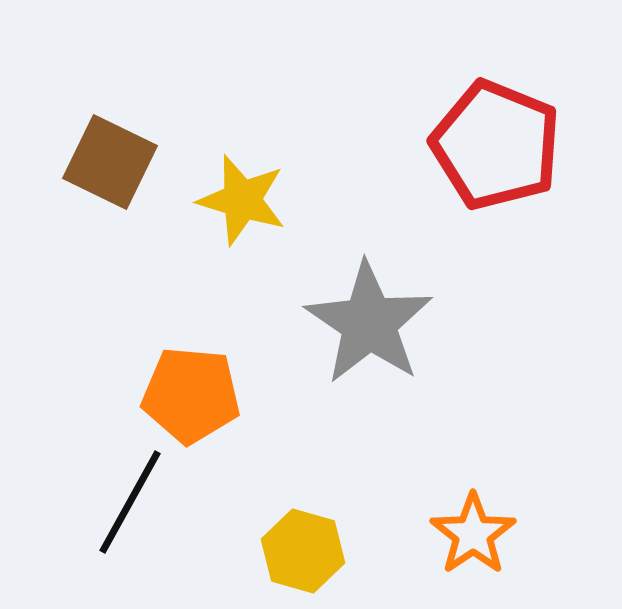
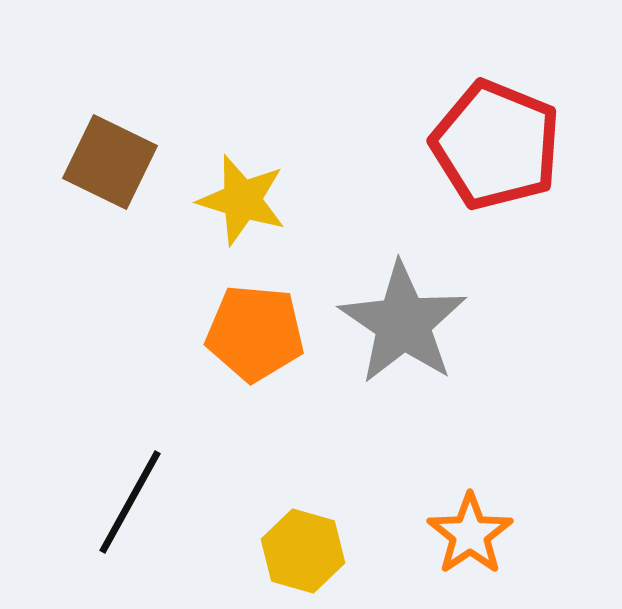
gray star: moved 34 px right
orange pentagon: moved 64 px right, 62 px up
orange star: moved 3 px left
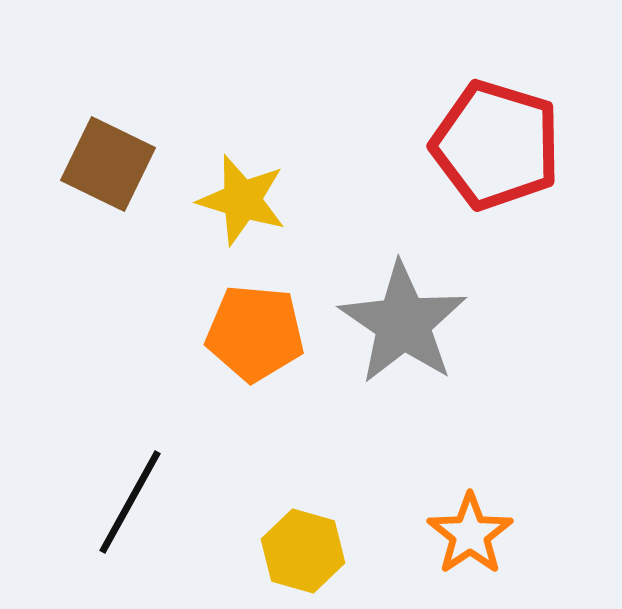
red pentagon: rotated 5 degrees counterclockwise
brown square: moved 2 px left, 2 px down
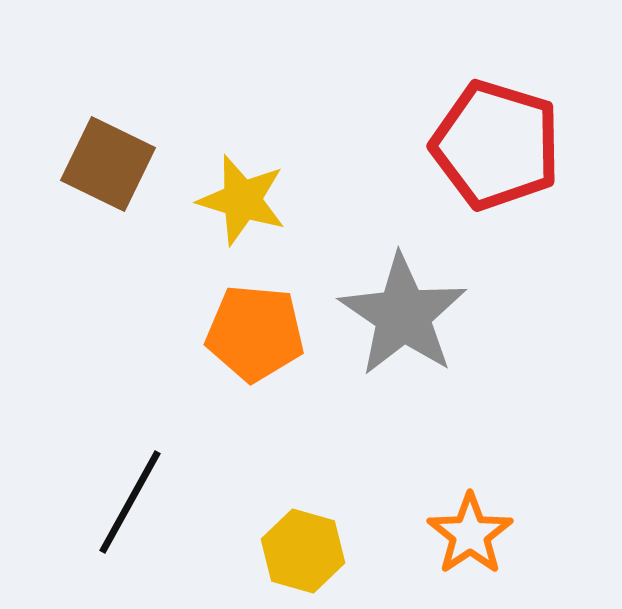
gray star: moved 8 px up
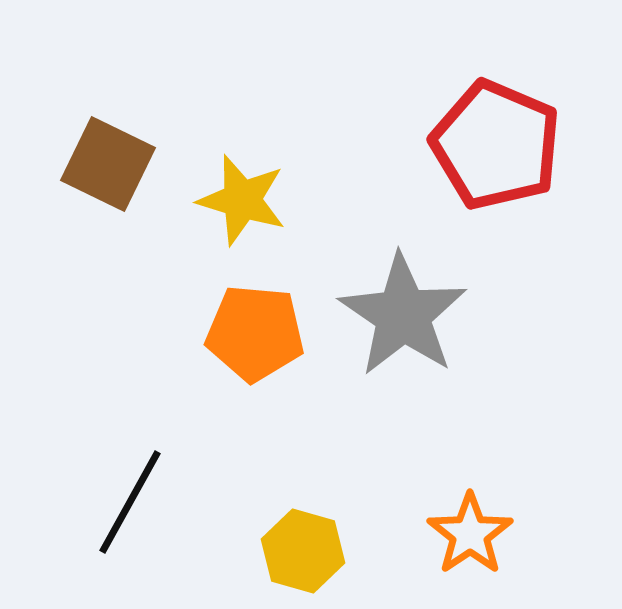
red pentagon: rotated 6 degrees clockwise
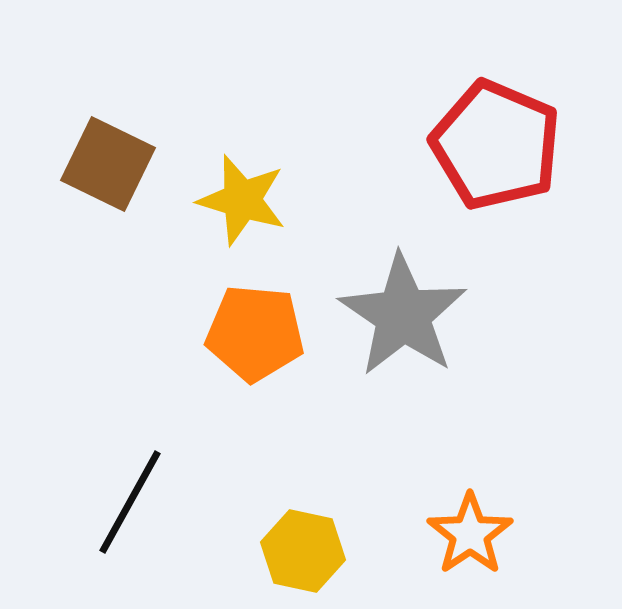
yellow hexagon: rotated 4 degrees counterclockwise
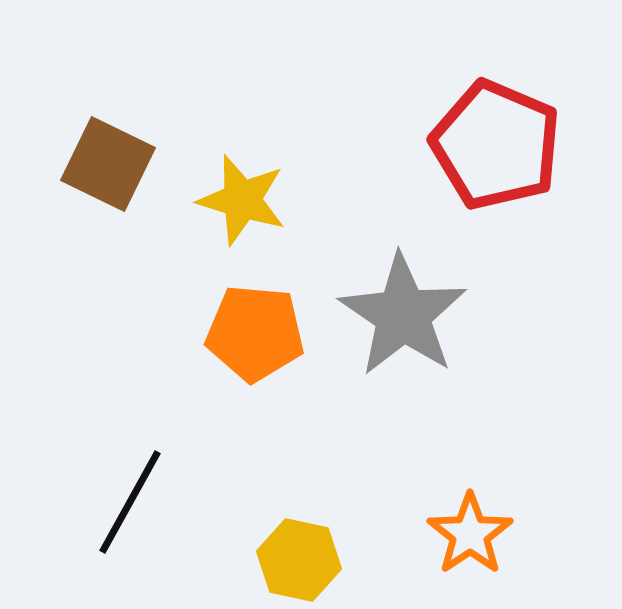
yellow hexagon: moved 4 px left, 9 px down
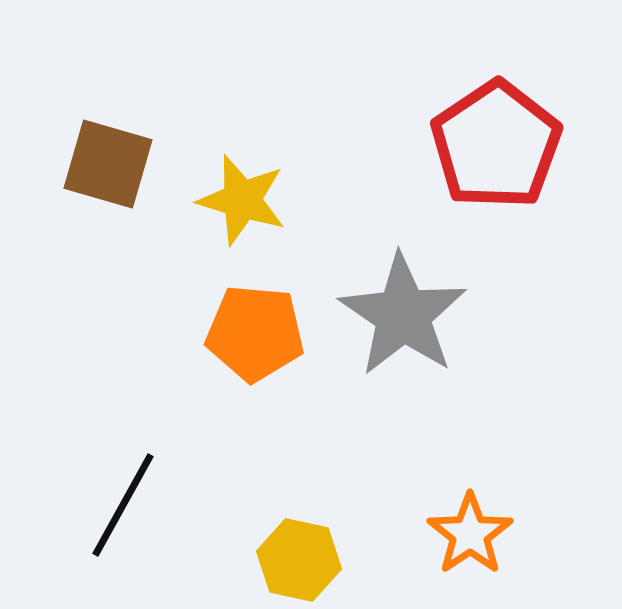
red pentagon: rotated 15 degrees clockwise
brown square: rotated 10 degrees counterclockwise
black line: moved 7 px left, 3 px down
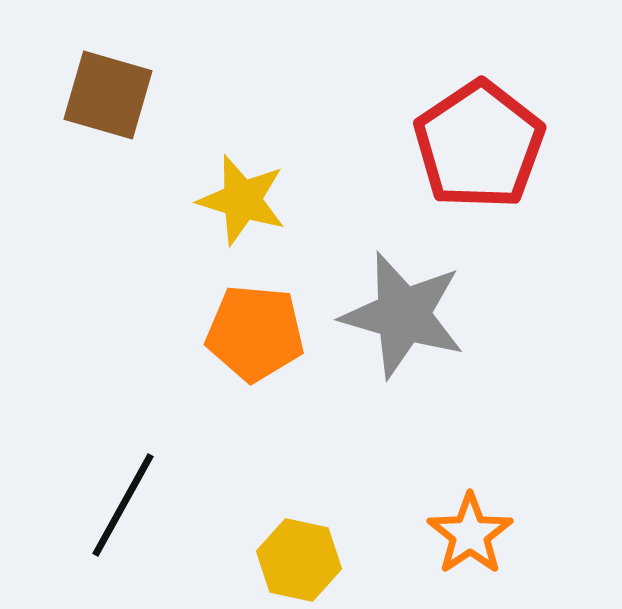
red pentagon: moved 17 px left
brown square: moved 69 px up
gray star: rotated 18 degrees counterclockwise
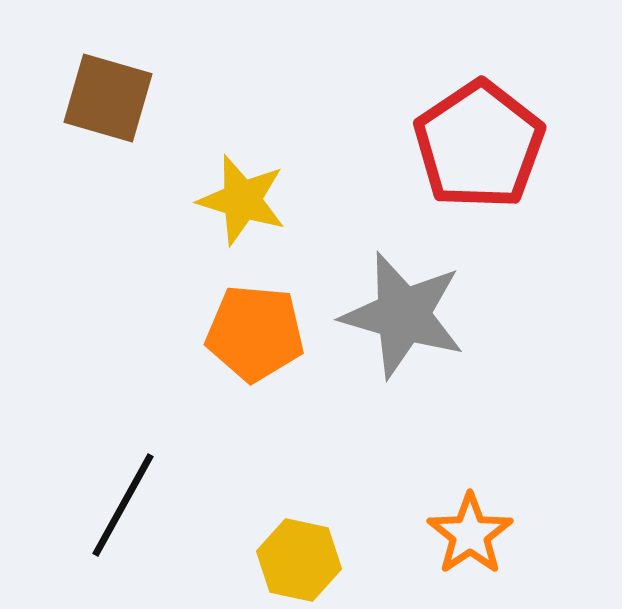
brown square: moved 3 px down
